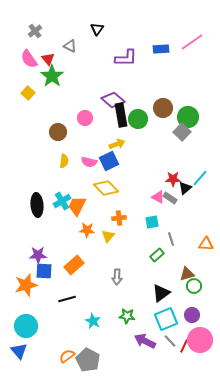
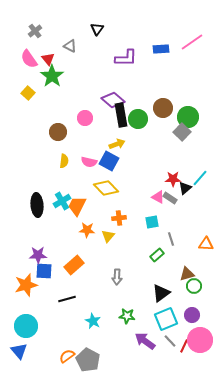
blue square at (109, 161): rotated 36 degrees counterclockwise
purple arrow at (145, 341): rotated 10 degrees clockwise
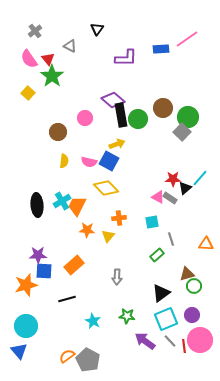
pink line at (192, 42): moved 5 px left, 3 px up
red line at (184, 346): rotated 32 degrees counterclockwise
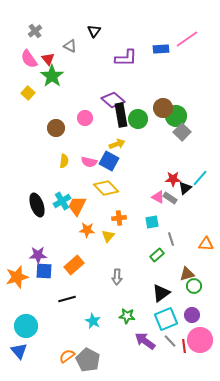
black triangle at (97, 29): moved 3 px left, 2 px down
green circle at (188, 117): moved 12 px left, 1 px up
brown circle at (58, 132): moved 2 px left, 4 px up
black ellipse at (37, 205): rotated 15 degrees counterclockwise
orange star at (26, 285): moved 9 px left, 8 px up
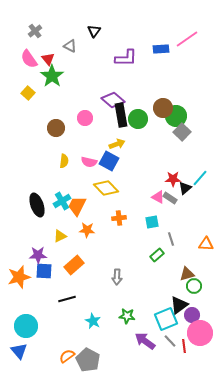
yellow triangle at (108, 236): moved 48 px left; rotated 24 degrees clockwise
orange star at (17, 277): moved 2 px right
black triangle at (161, 293): moved 18 px right, 12 px down
pink circle at (200, 340): moved 7 px up
